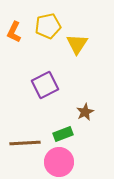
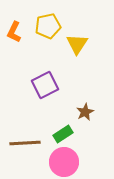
green rectangle: rotated 12 degrees counterclockwise
pink circle: moved 5 px right
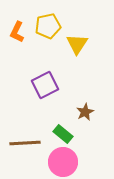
orange L-shape: moved 3 px right
green rectangle: rotated 72 degrees clockwise
pink circle: moved 1 px left
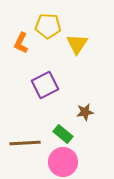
yellow pentagon: rotated 15 degrees clockwise
orange L-shape: moved 4 px right, 11 px down
brown star: rotated 18 degrees clockwise
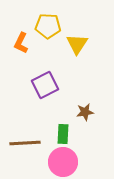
green rectangle: rotated 54 degrees clockwise
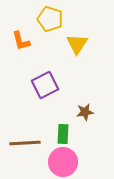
yellow pentagon: moved 2 px right, 7 px up; rotated 15 degrees clockwise
orange L-shape: moved 2 px up; rotated 40 degrees counterclockwise
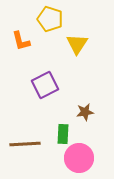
brown line: moved 1 px down
pink circle: moved 16 px right, 4 px up
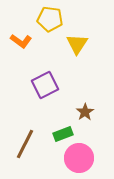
yellow pentagon: rotated 10 degrees counterclockwise
orange L-shape: rotated 40 degrees counterclockwise
brown star: rotated 24 degrees counterclockwise
green rectangle: rotated 66 degrees clockwise
brown line: rotated 60 degrees counterclockwise
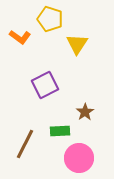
yellow pentagon: rotated 10 degrees clockwise
orange L-shape: moved 1 px left, 4 px up
green rectangle: moved 3 px left, 3 px up; rotated 18 degrees clockwise
